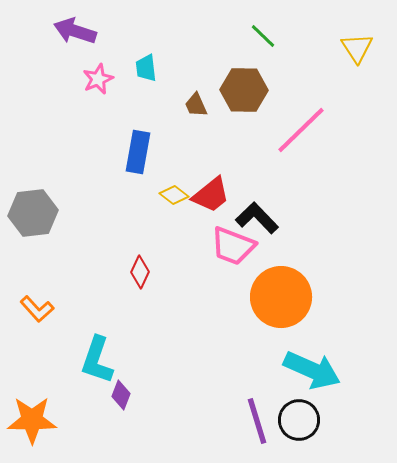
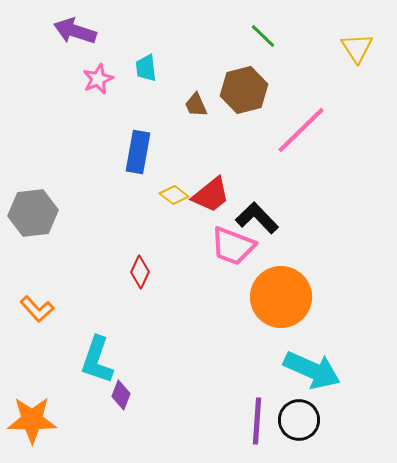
brown hexagon: rotated 15 degrees counterclockwise
purple line: rotated 21 degrees clockwise
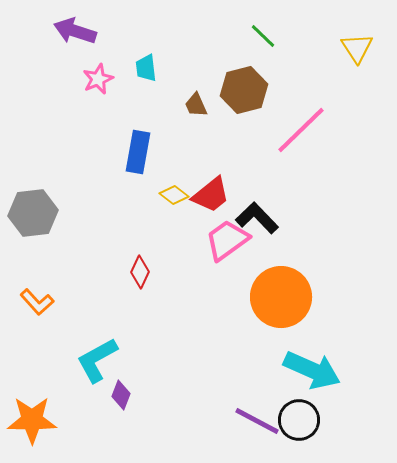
pink trapezoid: moved 6 px left, 6 px up; rotated 123 degrees clockwise
orange L-shape: moved 7 px up
cyan L-shape: rotated 42 degrees clockwise
purple line: rotated 66 degrees counterclockwise
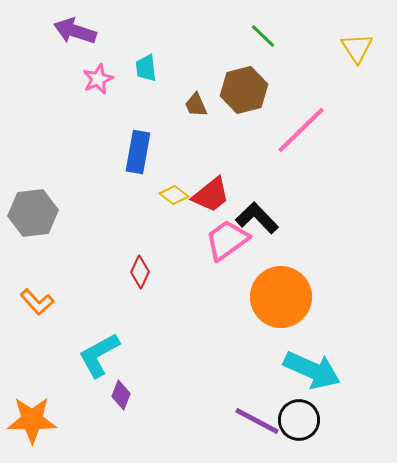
cyan L-shape: moved 2 px right, 5 px up
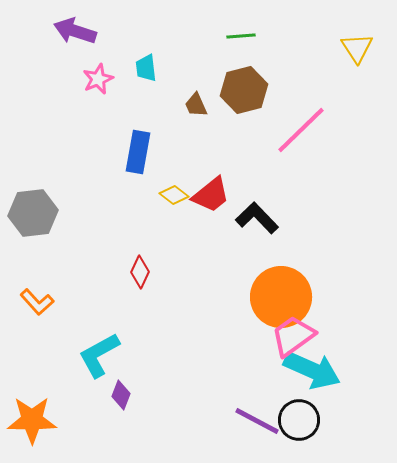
green line: moved 22 px left; rotated 48 degrees counterclockwise
pink trapezoid: moved 66 px right, 96 px down
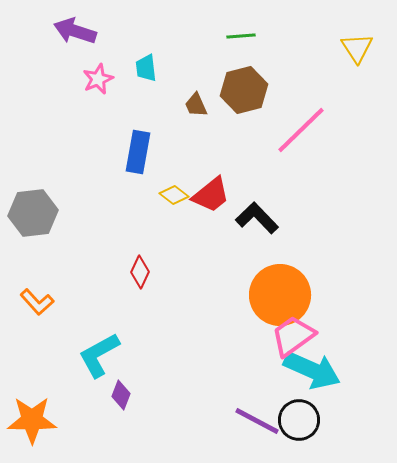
orange circle: moved 1 px left, 2 px up
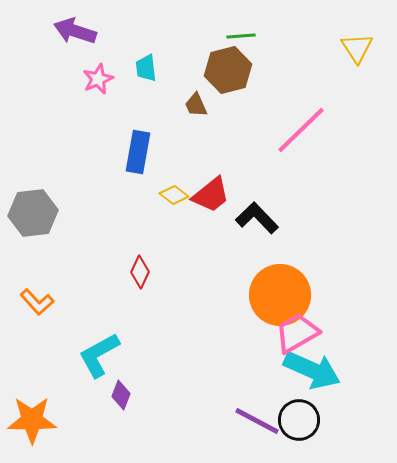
brown hexagon: moved 16 px left, 20 px up
pink trapezoid: moved 4 px right, 3 px up; rotated 6 degrees clockwise
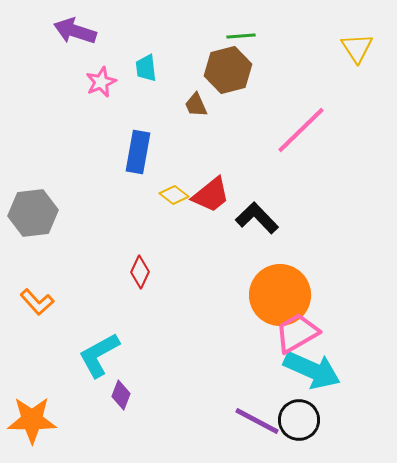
pink star: moved 3 px right, 3 px down
